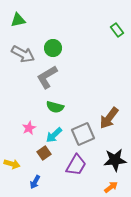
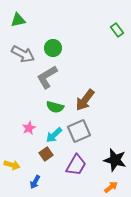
brown arrow: moved 24 px left, 18 px up
gray square: moved 4 px left, 3 px up
brown square: moved 2 px right, 1 px down
black star: rotated 20 degrees clockwise
yellow arrow: moved 1 px down
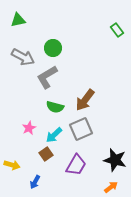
gray arrow: moved 3 px down
gray square: moved 2 px right, 2 px up
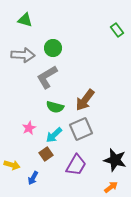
green triangle: moved 7 px right; rotated 28 degrees clockwise
gray arrow: moved 2 px up; rotated 25 degrees counterclockwise
blue arrow: moved 2 px left, 4 px up
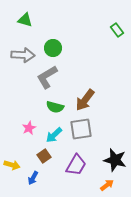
gray square: rotated 15 degrees clockwise
brown square: moved 2 px left, 2 px down
orange arrow: moved 4 px left, 2 px up
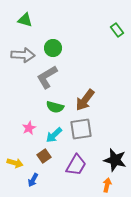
yellow arrow: moved 3 px right, 2 px up
blue arrow: moved 2 px down
orange arrow: rotated 40 degrees counterclockwise
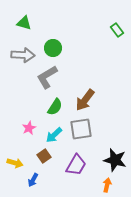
green triangle: moved 1 px left, 3 px down
green semicircle: rotated 72 degrees counterclockwise
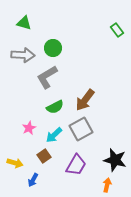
green semicircle: rotated 30 degrees clockwise
gray square: rotated 20 degrees counterclockwise
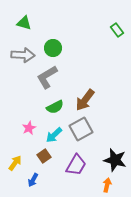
yellow arrow: rotated 70 degrees counterclockwise
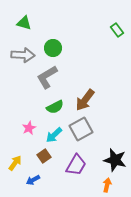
blue arrow: rotated 32 degrees clockwise
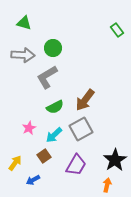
black star: rotated 25 degrees clockwise
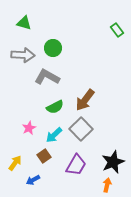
gray L-shape: rotated 60 degrees clockwise
gray square: rotated 15 degrees counterclockwise
black star: moved 2 px left, 2 px down; rotated 10 degrees clockwise
